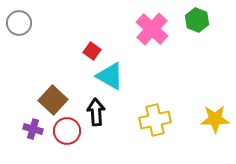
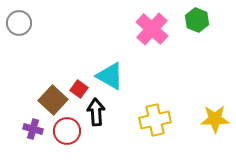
red square: moved 13 px left, 38 px down
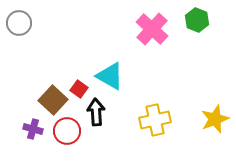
yellow star: rotated 20 degrees counterclockwise
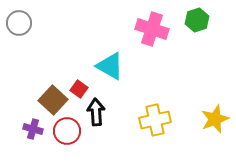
green hexagon: rotated 20 degrees clockwise
pink cross: rotated 24 degrees counterclockwise
cyan triangle: moved 10 px up
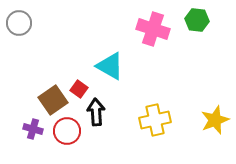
green hexagon: rotated 25 degrees clockwise
pink cross: moved 1 px right
brown square: rotated 12 degrees clockwise
yellow star: moved 1 px down
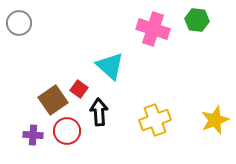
cyan triangle: rotated 12 degrees clockwise
black arrow: moved 3 px right
yellow cross: rotated 8 degrees counterclockwise
purple cross: moved 6 px down; rotated 12 degrees counterclockwise
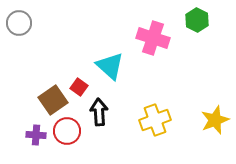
green hexagon: rotated 20 degrees clockwise
pink cross: moved 9 px down
red square: moved 2 px up
purple cross: moved 3 px right
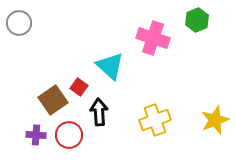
green hexagon: rotated 10 degrees clockwise
red circle: moved 2 px right, 4 px down
